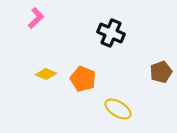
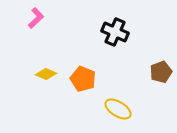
black cross: moved 4 px right, 1 px up
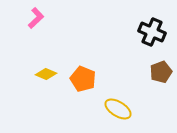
black cross: moved 37 px right
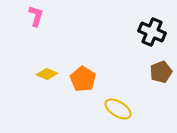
pink L-shape: moved 2 px up; rotated 30 degrees counterclockwise
yellow diamond: moved 1 px right
orange pentagon: rotated 10 degrees clockwise
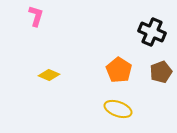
yellow diamond: moved 2 px right, 1 px down
orange pentagon: moved 36 px right, 9 px up
yellow ellipse: rotated 12 degrees counterclockwise
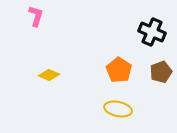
yellow ellipse: rotated 8 degrees counterclockwise
